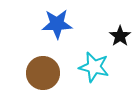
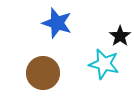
blue star: moved 1 px up; rotated 20 degrees clockwise
cyan star: moved 10 px right, 3 px up
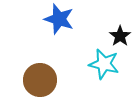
blue star: moved 2 px right, 4 px up
brown circle: moved 3 px left, 7 px down
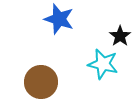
cyan star: moved 1 px left
brown circle: moved 1 px right, 2 px down
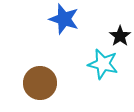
blue star: moved 5 px right
brown circle: moved 1 px left, 1 px down
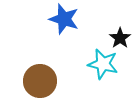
black star: moved 2 px down
brown circle: moved 2 px up
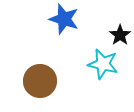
black star: moved 3 px up
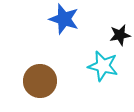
black star: rotated 25 degrees clockwise
cyan star: moved 2 px down
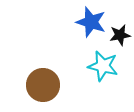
blue star: moved 27 px right, 3 px down
brown circle: moved 3 px right, 4 px down
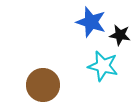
black star: rotated 20 degrees clockwise
